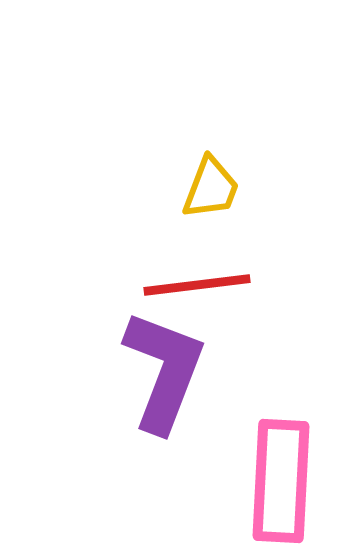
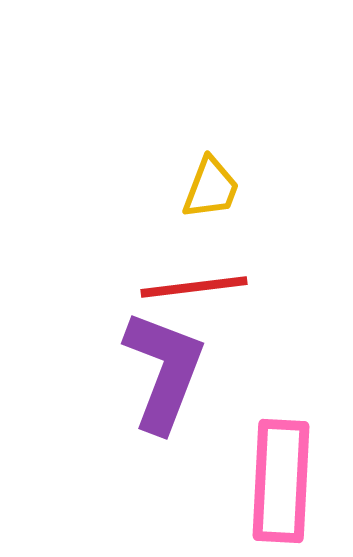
red line: moved 3 px left, 2 px down
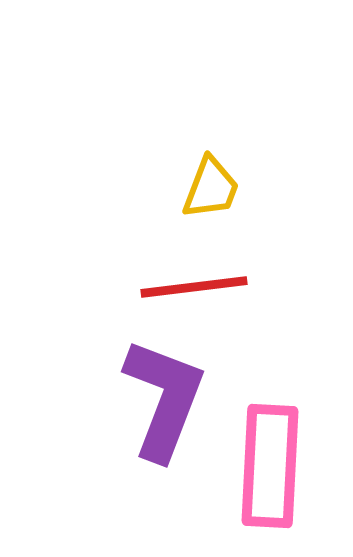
purple L-shape: moved 28 px down
pink rectangle: moved 11 px left, 15 px up
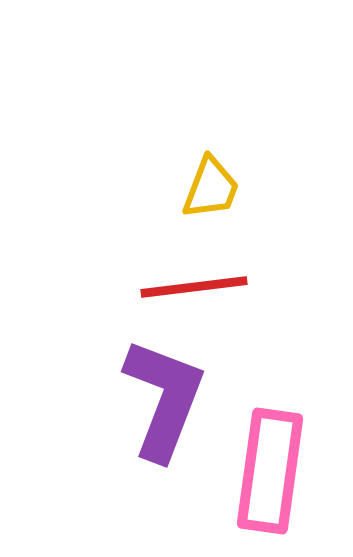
pink rectangle: moved 5 px down; rotated 5 degrees clockwise
